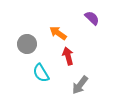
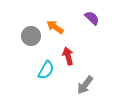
orange arrow: moved 3 px left, 6 px up
gray circle: moved 4 px right, 8 px up
cyan semicircle: moved 5 px right, 3 px up; rotated 120 degrees counterclockwise
gray arrow: moved 5 px right
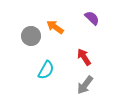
red arrow: moved 16 px right, 1 px down; rotated 18 degrees counterclockwise
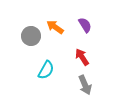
purple semicircle: moved 7 px left, 7 px down; rotated 14 degrees clockwise
red arrow: moved 2 px left
gray arrow: rotated 60 degrees counterclockwise
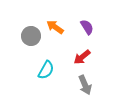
purple semicircle: moved 2 px right, 2 px down
red arrow: rotated 96 degrees counterclockwise
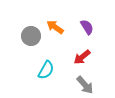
gray arrow: rotated 18 degrees counterclockwise
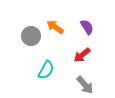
red arrow: moved 2 px up
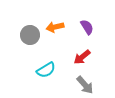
orange arrow: rotated 48 degrees counterclockwise
gray circle: moved 1 px left, 1 px up
red arrow: moved 2 px down
cyan semicircle: rotated 30 degrees clockwise
